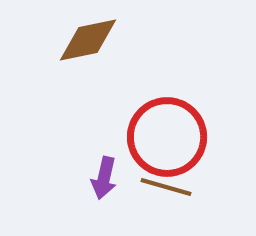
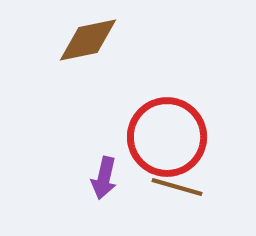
brown line: moved 11 px right
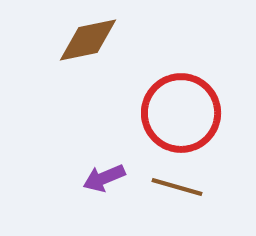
red circle: moved 14 px right, 24 px up
purple arrow: rotated 54 degrees clockwise
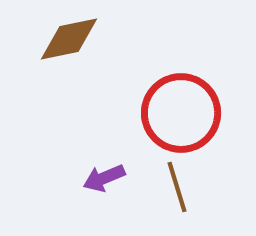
brown diamond: moved 19 px left, 1 px up
brown line: rotated 57 degrees clockwise
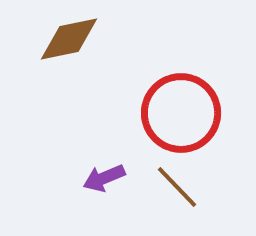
brown line: rotated 27 degrees counterclockwise
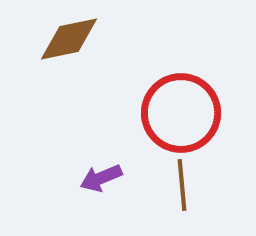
purple arrow: moved 3 px left
brown line: moved 5 px right, 2 px up; rotated 39 degrees clockwise
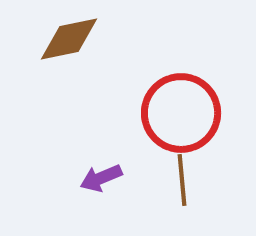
brown line: moved 5 px up
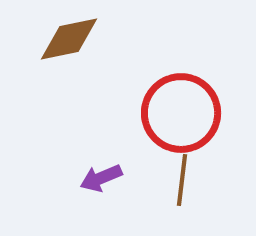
brown line: rotated 12 degrees clockwise
